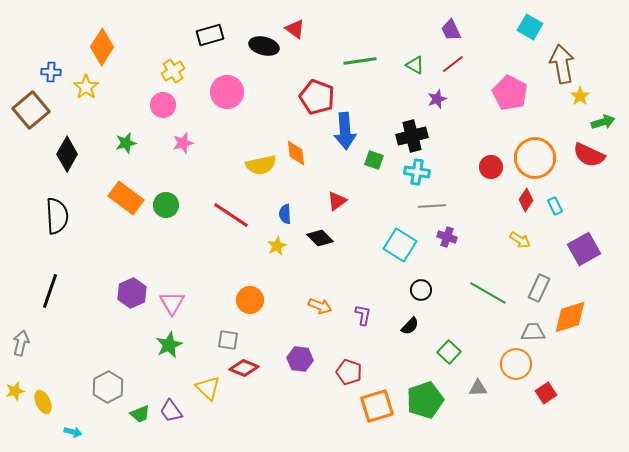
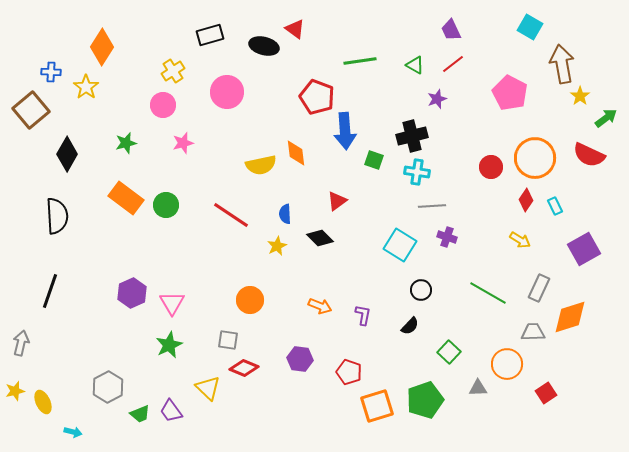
green arrow at (603, 122): moved 3 px right, 4 px up; rotated 20 degrees counterclockwise
orange circle at (516, 364): moved 9 px left
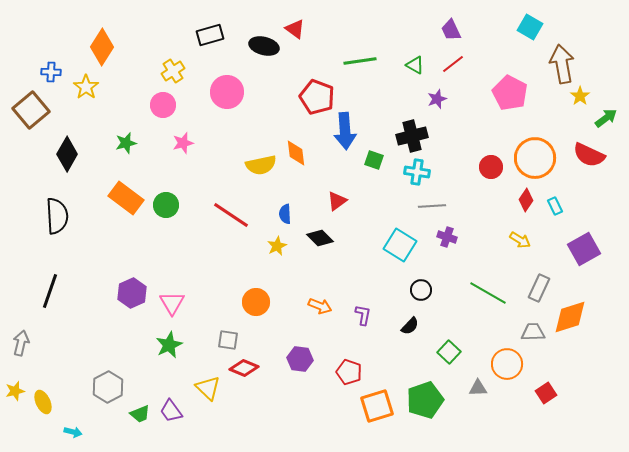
orange circle at (250, 300): moved 6 px right, 2 px down
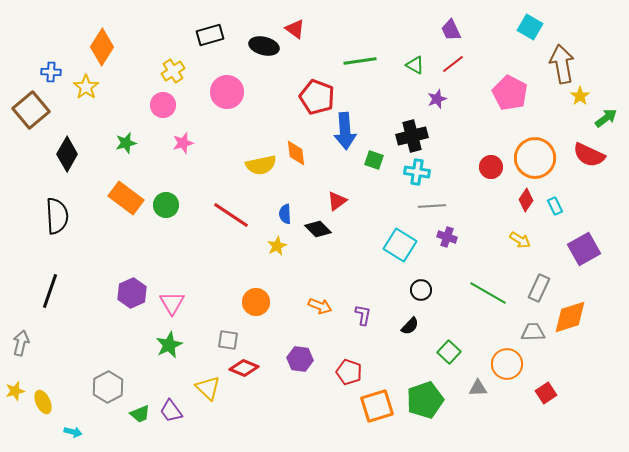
black diamond at (320, 238): moved 2 px left, 9 px up
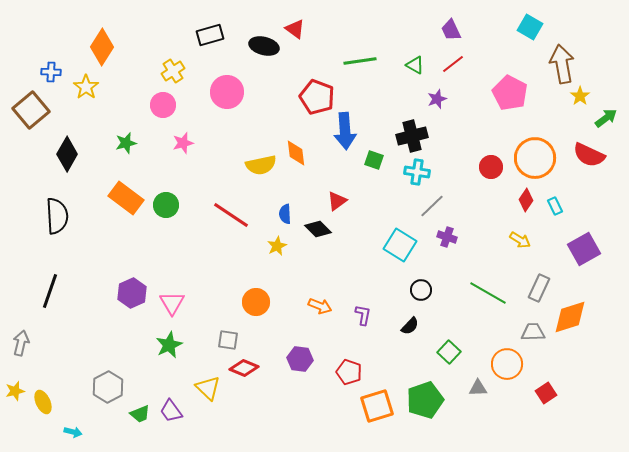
gray line at (432, 206): rotated 40 degrees counterclockwise
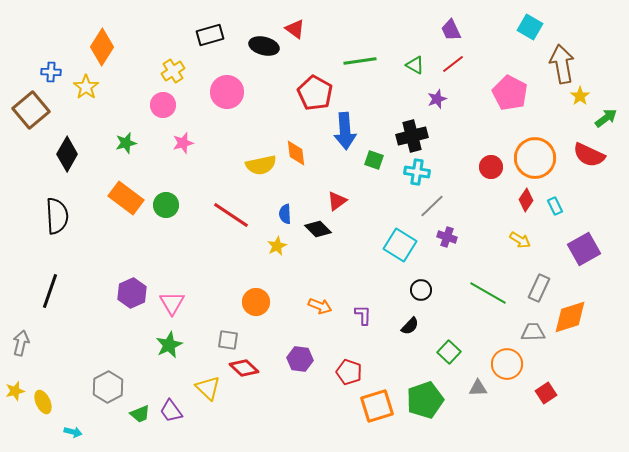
red pentagon at (317, 97): moved 2 px left, 4 px up; rotated 8 degrees clockwise
purple L-shape at (363, 315): rotated 10 degrees counterclockwise
red diamond at (244, 368): rotated 20 degrees clockwise
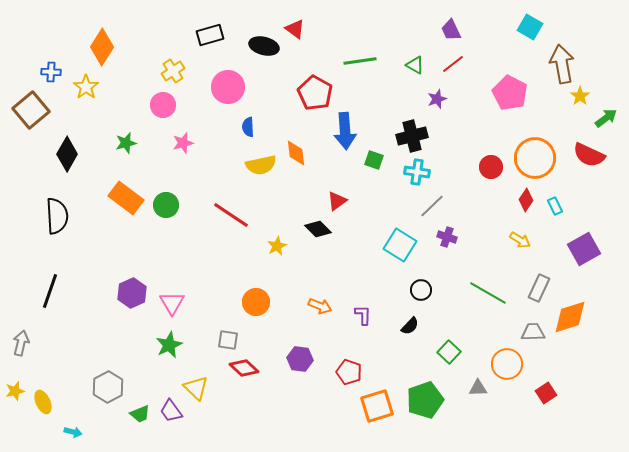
pink circle at (227, 92): moved 1 px right, 5 px up
blue semicircle at (285, 214): moved 37 px left, 87 px up
yellow triangle at (208, 388): moved 12 px left
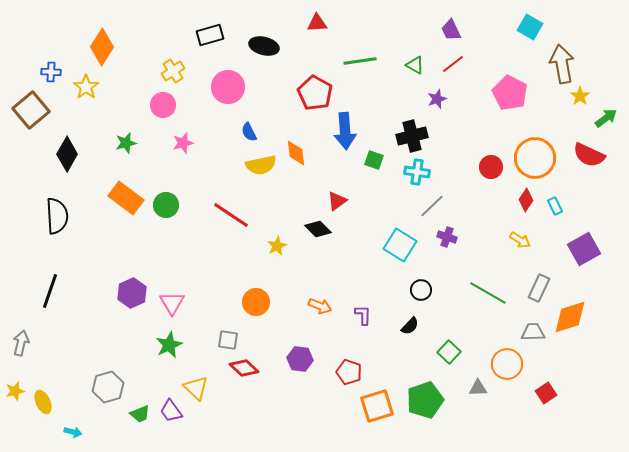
red triangle at (295, 29): moved 22 px right, 6 px up; rotated 40 degrees counterclockwise
blue semicircle at (248, 127): moved 1 px right, 5 px down; rotated 24 degrees counterclockwise
gray hexagon at (108, 387): rotated 12 degrees clockwise
